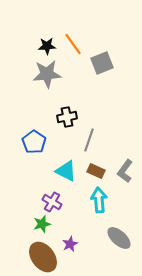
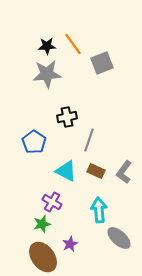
gray L-shape: moved 1 px left, 1 px down
cyan arrow: moved 10 px down
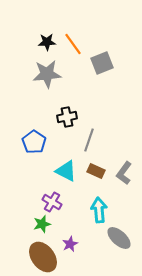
black star: moved 4 px up
gray L-shape: moved 1 px down
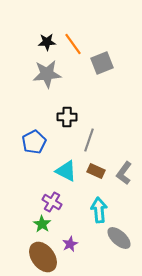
black cross: rotated 12 degrees clockwise
blue pentagon: rotated 10 degrees clockwise
green star: rotated 24 degrees counterclockwise
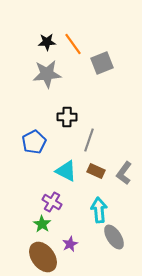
gray ellipse: moved 5 px left, 1 px up; rotated 15 degrees clockwise
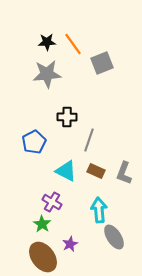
gray L-shape: rotated 15 degrees counterclockwise
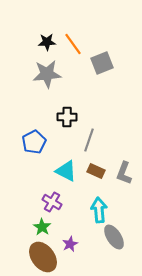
green star: moved 3 px down
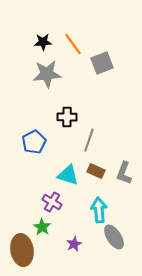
black star: moved 4 px left
cyan triangle: moved 2 px right, 4 px down; rotated 10 degrees counterclockwise
purple star: moved 4 px right
brown ellipse: moved 21 px left, 7 px up; rotated 28 degrees clockwise
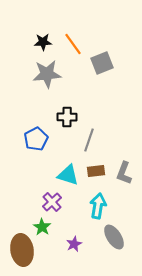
blue pentagon: moved 2 px right, 3 px up
brown rectangle: rotated 30 degrees counterclockwise
purple cross: rotated 18 degrees clockwise
cyan arrow: moved 1 px left, 4 px up; rotated 15 degrees clockwise
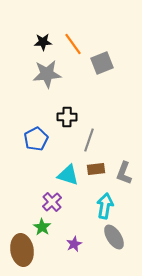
brown rectangle: moved 2 px up
cyan arrow: moved 7 px right
